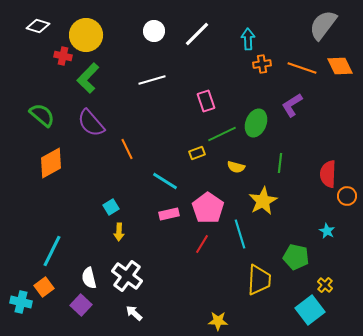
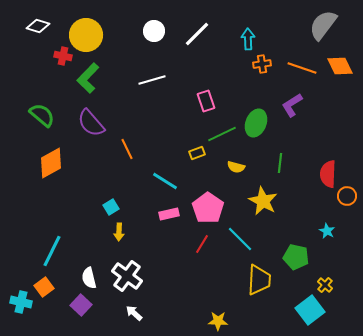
yellow star at (263, 201): rotated 16 degrees counterclockwise
cyan line at (240, 234): moved 5 px down; rotated 28 degrees counterclockwise
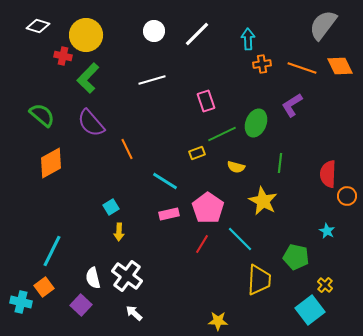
white semicircle at (89, 278): moved 4 px right
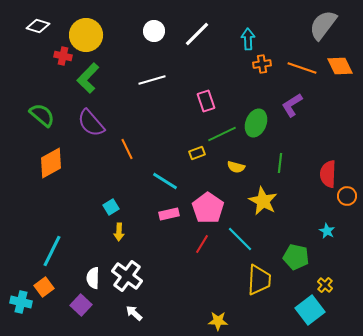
white semicircle at (93, 278): rotated 15 degrees clockwise
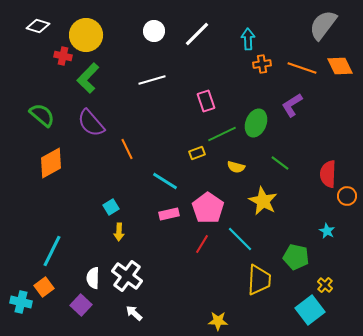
green line at (280, 163): rotated 60 degrees counterclockwise
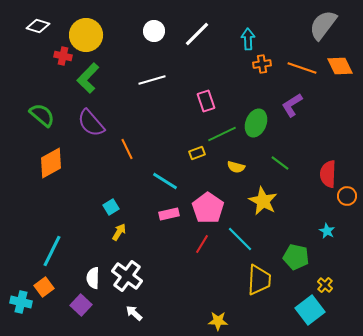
yellow arrow at (119, 232): rotated 150 degrees counterclockwise
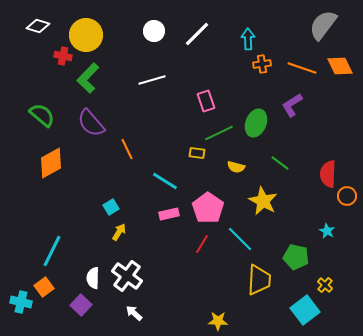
green line at (222, 134): moved 3 px left, 1 px up
yellow rectangle at (197, 153): rotated 28 degrees clockwise
cyan square at (310, 310): moved 5 px left
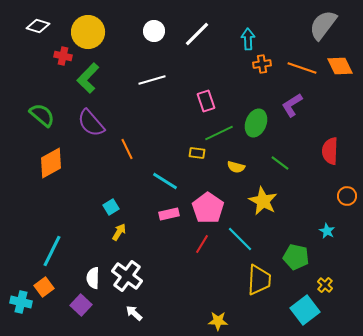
yellow circle at (86, 35): moved 2 px right, 3 px up
red semicircle at (328, 174): moved 2 px right, 23 px up
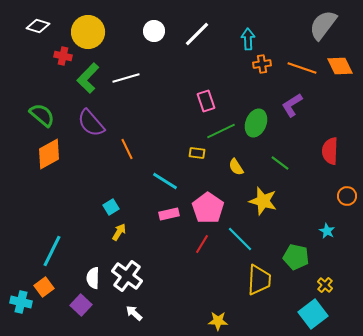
white line at (152, 80): moved 26 px left, 2 px up
green line at (219, 133): moved 2 px right, 2 px up
orange diamond at (51, 163): moved 2 px left, 9 px up
yellow semicircle at (236, 167): rotated 42 degrees clockwise
yellow star at (263, 201): rotated 12 degrees counterclockwise
cyan square at (305, 310): moved 8 px right, 4 px down
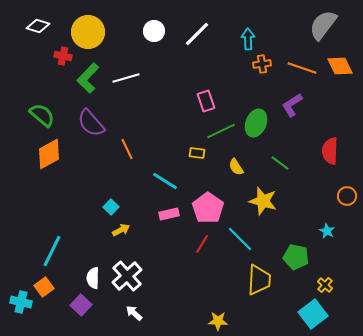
cyan square at (111, 207): rotated 14 degrees counterclockwise
yellow arrow at (119, 232): moved 2 px right, 2 px up; rotated 30 degrees clockwise
white cross at (127, 276): rotated 12 degrees clockwise
